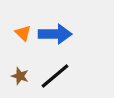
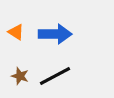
orange triangle: moved 7 px left, 1 px up; rotated 12 degrees counterclockwise
black line: rotated 12 degrees clockwise
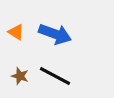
blue arrow: rotated 20 degrees clockwise
black line: rotated 56 degrees clockwise
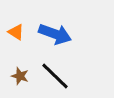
black line: rotated 16 degrees clockwise
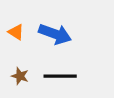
black line: moved 5 px right; rotated 44 degrees counterclockwise
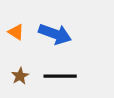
brown star: rotated 24 degrees clockwise
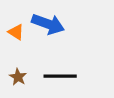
blue arrow: moved 7 px left, 10 px up
brown star: moved 2 px left, 1 px down; rotated 12 degrees counterclockwise
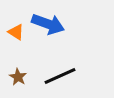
black line: rotated 24 degrees counterclockwise
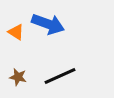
brown star: rotated 18 degrees counterclockwise
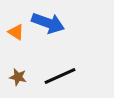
blue arrow: moved 1 px up
